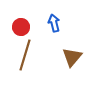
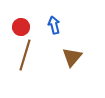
blue arrow: moved 2 px down
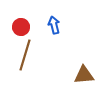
brown triangle: moved 12 px right, 18 px down; rotated 45 degrees clockwise
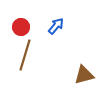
blue arrow: moved 2 px right, 1 px down; rotated 54 degrees clockwise
brown triangle: rotated 10 degrees counterclockwise
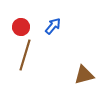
blue arrow: moved 3 px left
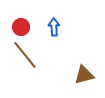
blue arrow: moved 1 px right, 1 px down; rotated 42 degrees counterclockwise
brown line: rotated 56 degrees counterclockwise
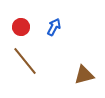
blue arrow: rotated 30 degrees clockwise
brown line: moved 6 px down
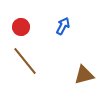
blue arrow: moved 9 px right, 1 px up
